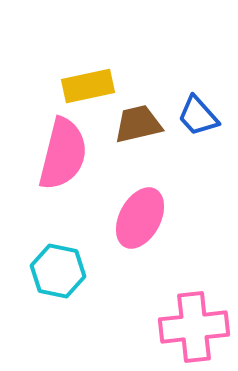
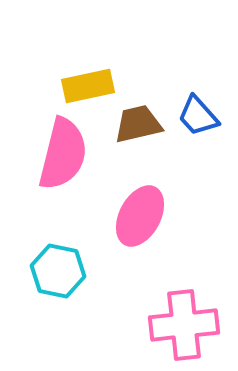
pink ellipse: moved 2 px up
pink cross: moved 10 px left, 2 px up
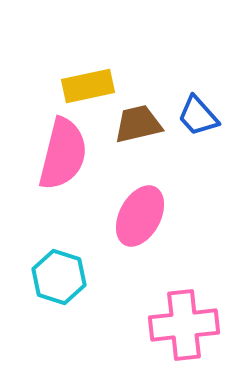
cyan hexagon: moved 1 px right, 6 px down; rotated 6 degrees clockwise
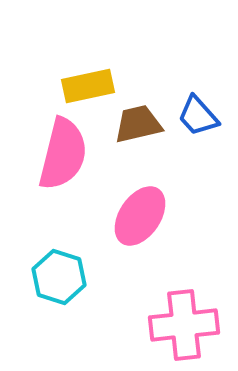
pink ellipse: rotated 6 degrees clockwise
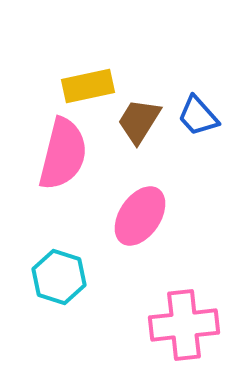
brown trapezoid: moved 1 px right, 3 px up; rotated 45 degrees counterclockwise
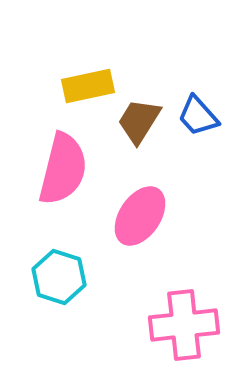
pink semicircle: moved 15 px down
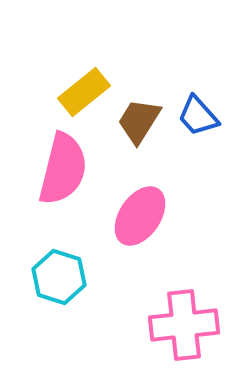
yellow rectangle: moved 4 px left, 6 px down; rotated 27 degrees counterclockwise
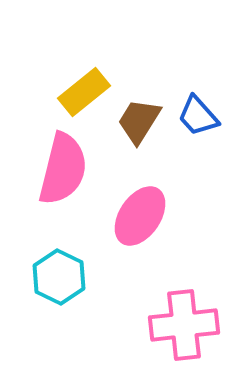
cyan hexagon: rotated 8 degrees clockwise
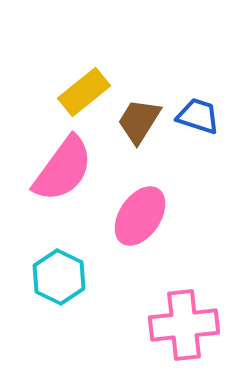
blue trapezoid: rotated 150 degrees clockwise
pink semicircle: rotated 22 degrees clockwise
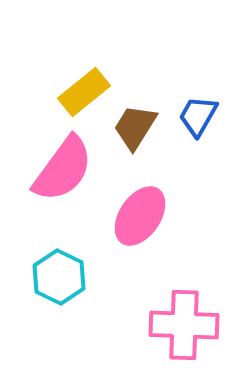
blue trapezoid: rotated 78 degrees counterclockwise
brown trapezoid: moved 4 px left, 6 px down
pink cross: rotated 8 degrees clockwise
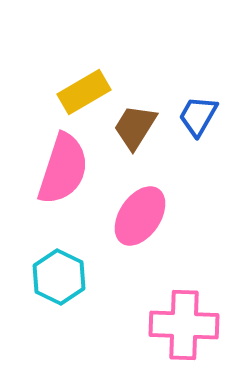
yellow rectangle: rotated 9 degrees clockwise
pink semicircle: rotated 18 degrees counterclockwise
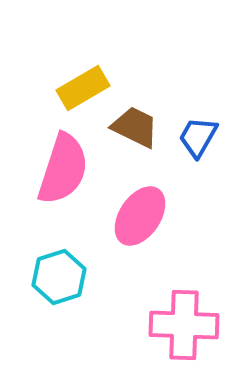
yellow rectangle: moved 1 px left, 4 px up
blue trapezoid: moved 21 px down
brown trapezoid: rotated 84 degrees clockwise
cyan hexagon: rotated 16 degrees clockwise
